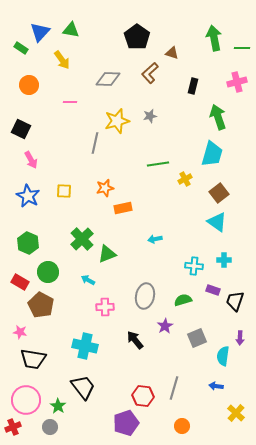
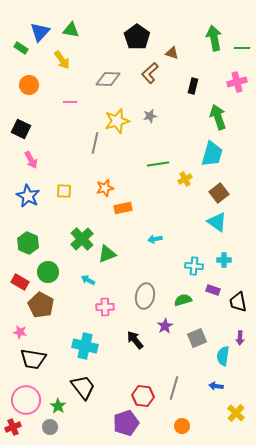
black trapezoid at (235, 301): moved 3 px right, 1 px down; rotated 30 degrees counterclockwise
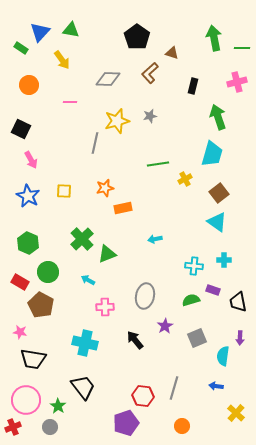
green semicircle at (183, 300): moved 8 px right
cyan cross at (85, 346): moved 3 px up
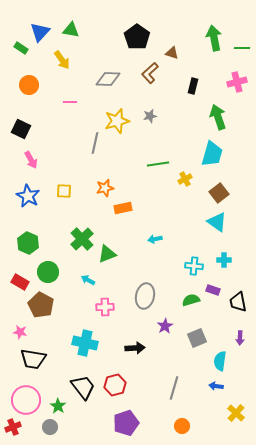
black arrow at (135, 340): moved 8 px down; rotated 126 degrees clockwise
cyan semicircle at (223, 356): moved 3 px left, 5 px down
red hexagon at (143, 396): moved 28 px left, 11 px up; rotated 20 degrees counterclockwise
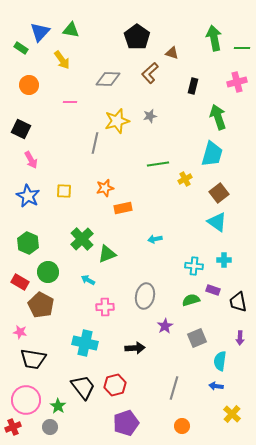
yellow cross at (236, 413): moved 4 px left, 1 px down
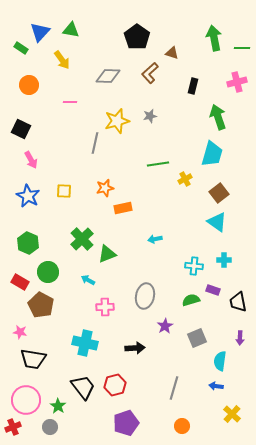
gray diamond at (108, 79): moved 3 px up
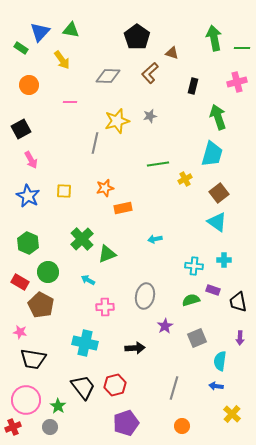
black square at (21, 129): rotated 36 degrees clockwise
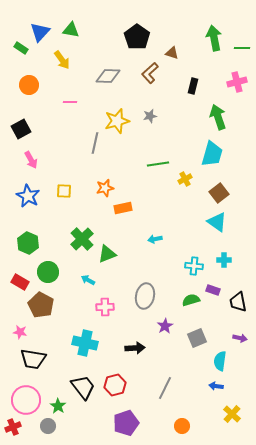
purple arrow at (240, 338): rotated 80 degrees counterclockwise
gray line at (174, 388): moved 9 px left; rotated 10 degrees clockwise
gray circle at (50, 427): moved 2 px left, 1 px up
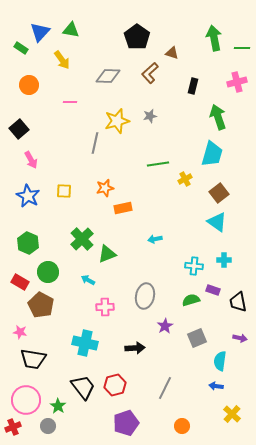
black square at (21, 129): moved 2 px left; rotated 12 degrees counterclockwise
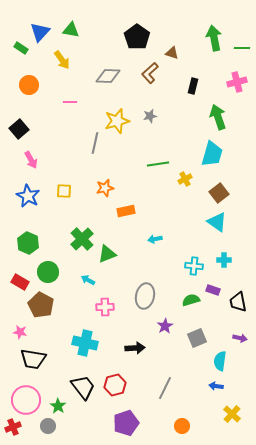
orange rectangle at (123, 208): moved 3 px right, 3 px down
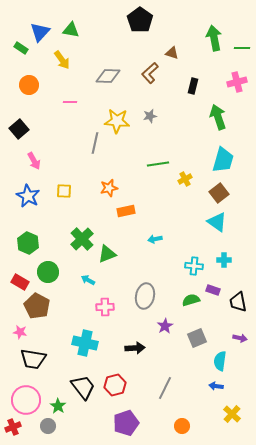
black pentagon at (137, 37): moved 3 px right, 17 px up
yellow star at (117, 121): rotated 20 degrees clockwise
cyan trapezoid at (212, 154): moved 11 px right, 6 px down
pink arrow at (31, 160): moved 3 px right, 1 px down
orange star at (105, 188): moved 4 px right
brown pentagon at (41, 305): moved 4 px left, 1 px down
